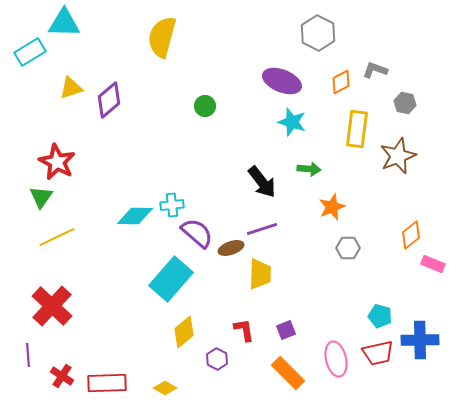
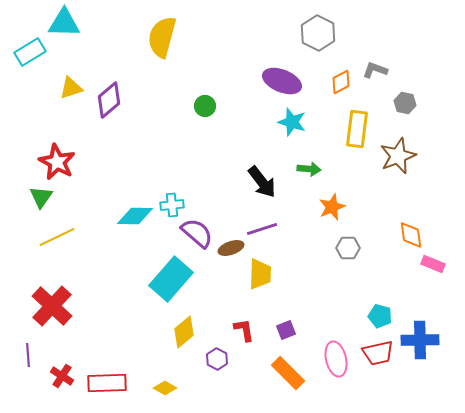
orange diamond at (411, 235): rotated 60 degrees counterclockwise
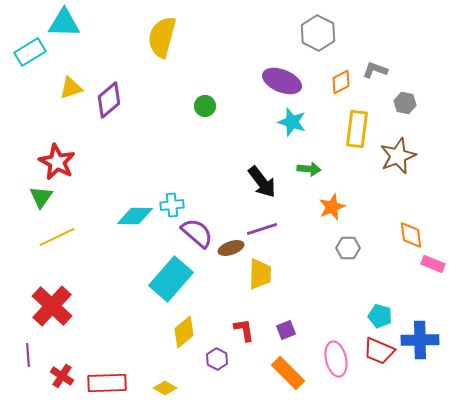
red trapezoid at (378, 353): moved 1 px right, 2 px up; rotated 36 degrees clockwise
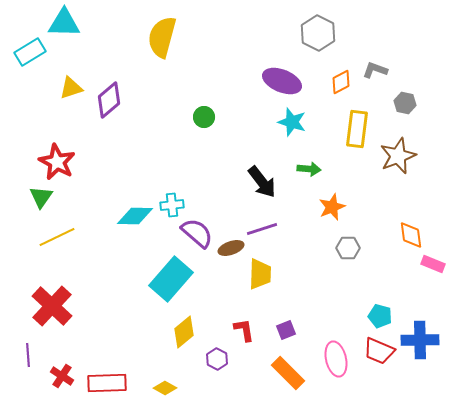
green circle at (205, 106): moved 1 px left, 11 px down
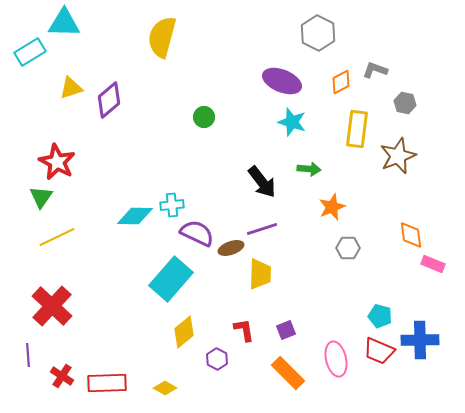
purple semicircle at (197, 233): rotated 16 degrees counterclockwise
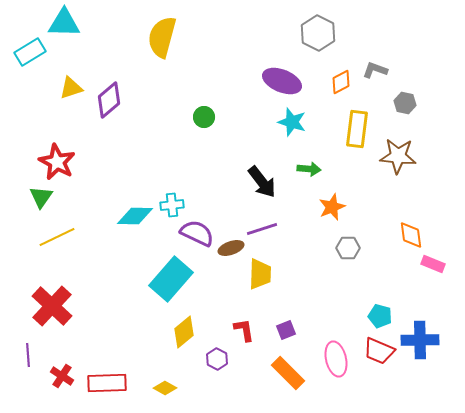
brown star at (398, 156): rotated 27 degrees clockwise
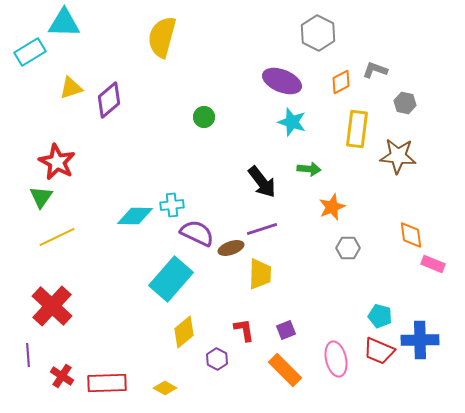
orange rectangle at (288, 373): moved 3 px left, 3 px up
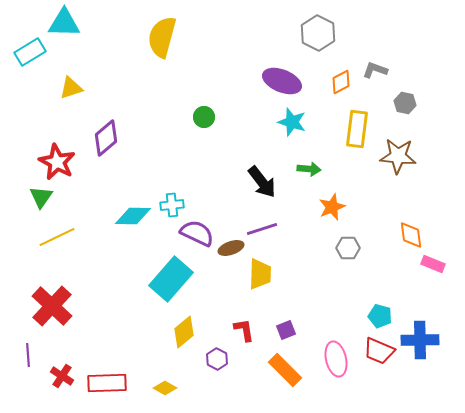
purple diamond at (109, 100): moved 3 px left, 38 px down
cyan diamond at (135, 216): moved 2 px left
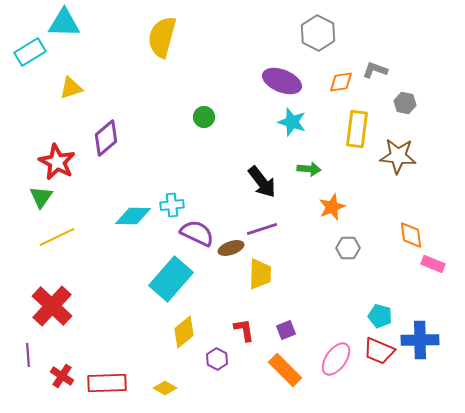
orange diamond at (341, 82): rotated 20 degrees clockwise
pink ellipse at (336, 359): rotated 48 degrees clockwise
